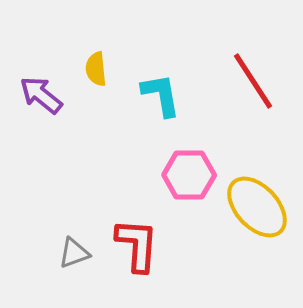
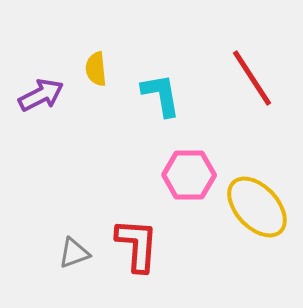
red line: moved 1 px left, 3 px up
purple arrow: rotated 114 degrees clockwise
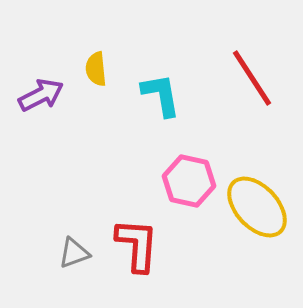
pink hexagon: moved 6 px down; rotated 12 degrees clockwise
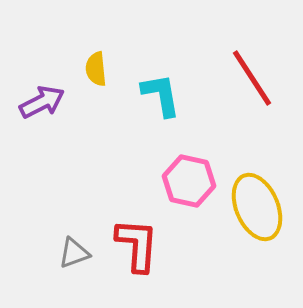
purple arrow: moved 1 px right, 7 px down
yellow ellipse: rotated 20 degrees clockwise
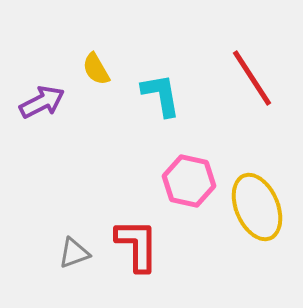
yellow semicircle: rotated 24 degrees counterclockwise
red L-shape: rotated 4 degrees counterclockwise
